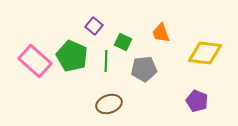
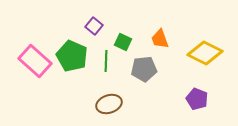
orange trapezoid: moved 1 px left, 6 px down
yellow diamond: rotated 20 degrees clockwise
purple pentagon: moved 2 px up
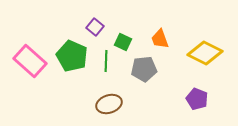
purple square: moved 1 px right, 1 px down
pink rectangle: moved 5 px left
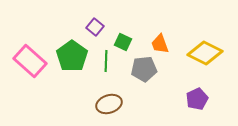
orange trapezoid: moved 5 px down
green pentagon: rotated 12 degrees clockwise
purple pentagon: rotated 25 degrees clockwise
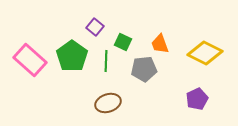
pink rectangle: moved 1 px up
brown ellipse: moved 1 px left, 1 px up
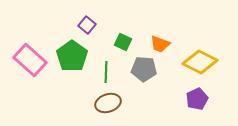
purple square: moved 8 px left, 2 px up
orange trapezoid: rotated 50 degrees counterclockwise
yellow diamond: moved 5 px left, 9 px down
green line: moved 11 px down
gray pentagon: rotated 10 degrees clockwise
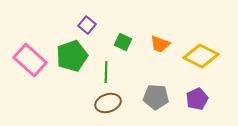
green pentagon: rotated 16 degrees clockwise
yellow diamond: moved 1 px right, 6 px up
gray pentagon: moved 12 px right, 28 px down
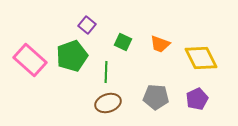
yellow diamond: moved 2 px down; rotated 36 degrees clockwise
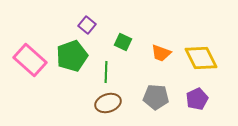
orange trapezoid: moved 1 px right, 9 px down
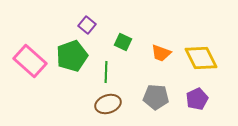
pink rectangle: moved 1 px down
brown ellipse: moved 1 px down
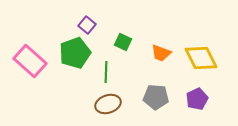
green pentagon: moved 3 px right, 3 px up
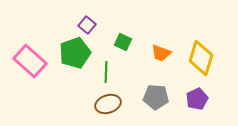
yellow diamond: rotated 44 degrees clockwise
